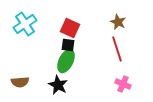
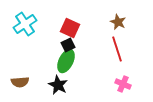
black square: rotated 32 degrees counterclockwise
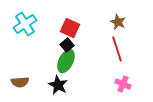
black square: moved 1 px left; rotated 16 degrees counterclockwise
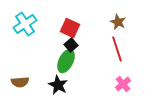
black square: moved 4 px right
pink cross: rotated 28 degrees clockwise
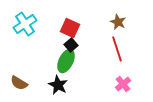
brown semicircle: moved 1 px left, 1 px down; rotated 36 degrees clockwise
